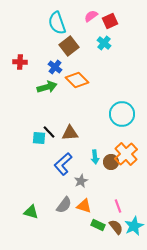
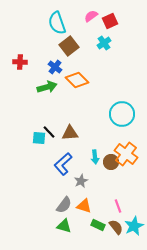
cyan cross: rotated 16 degrees clockwise
orange cross: rotated 10 degrees counterclockwise
green triangle: moved 33 px right, 14 px down
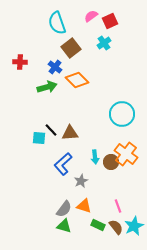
brown square: moved 2 px right, 2 px down
black line: moved 2 px right, 2 px up
gray semicircle: moved 4 px down
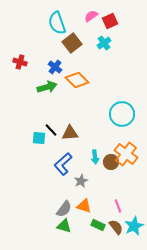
brown square: moved 1 px right, 5 px up
red cross: rotated 16 degrees clockwise
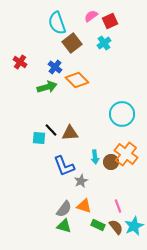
red cross: rotated 16 degrees clockwise
blue L-shape: moved 1 px right, 2 px down; rotated 70 degrees counterclockwise
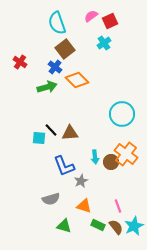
brown square: moved 7 px left, 6 px down
gray semicircle: moved 13 px left, 10 px up; rotated 36 degrees clockwise
